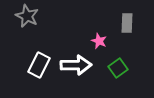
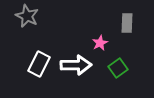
pink star: moved 1 px right, 2 px down; rotated 21 degrees clockwise
white rectangle: moved 1 px up
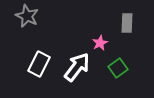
white arrow: moved 1 px right, 2 px down; rotated 52 degrees counterclockwise
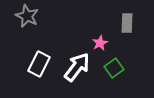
green square: moved 4 px left
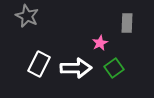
white arrow: moved 1 px left, 1 px down; rotated 52 degrees clockwise
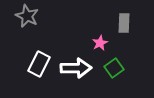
gray rectangle: moved 3 px left
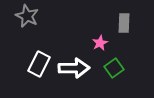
white arrow: moved 2 px left
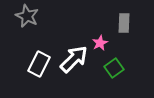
white arrow: moved 9 px up; rotated 44 degrees counterclockwise
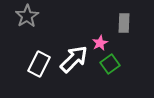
gray star: rotated 15 degrees clockwise
green square: moved 4 px left, 4 px up
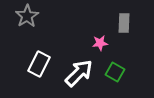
pink star: rotated 21 degrees clockwise
white arrow: moved 5 px right, 14 px down
green square: moved 5 px right, 8 px down; rotated 24 degrees counterclockwise
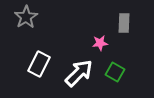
gray star: moved 1 px left, 1 px down
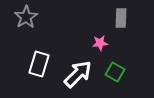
gray rectangle: moved 3 px left, 5 px up
white rectangle: rotated 10 degrees counterclockwise
white arrow: moved 1 px left, 1 px down
